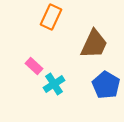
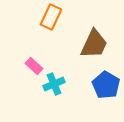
cyan cross: rotated 10 degrees clockwise
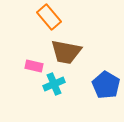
orange rectangle: moved 2 px left; rotated 65 degrees counterclockwise
brown trapezoid: moved 28 px left, 8 px down; rotated 76 degrees clockwise
pink rectangle: rotated 30 degrees counterclockwise
